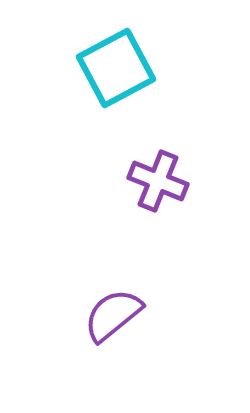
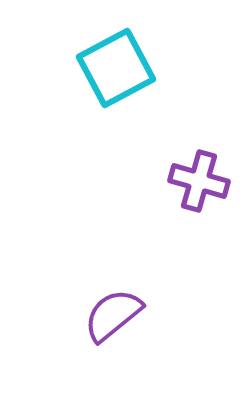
purple cross: moved 41 px right; rotated 6 degrees counterclockwise
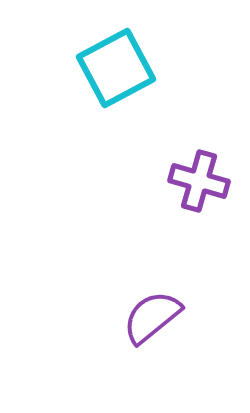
purple semicircle: moved 39 px right, 2 px down
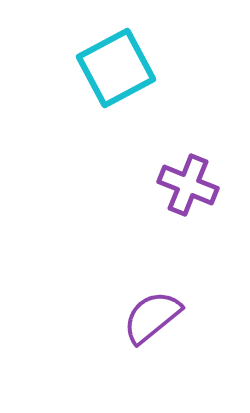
purple cross: moved 11 px left, 4 px down; rotated 6 degrees clockwise
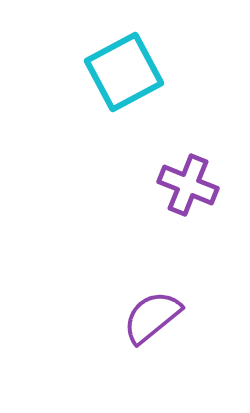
cyan square: moved 8 px right, 4 px down
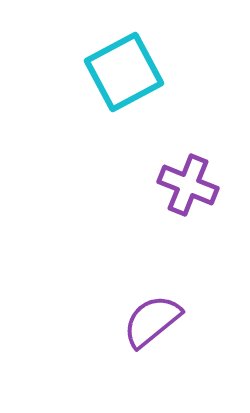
purple semicircle: moved 4 px down
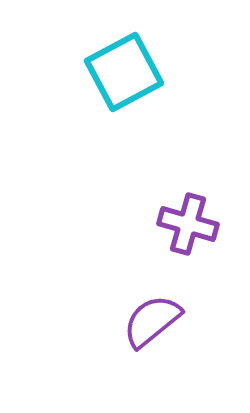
purple cross: moved 39 px down; rotated 6 degrees counterclockwise
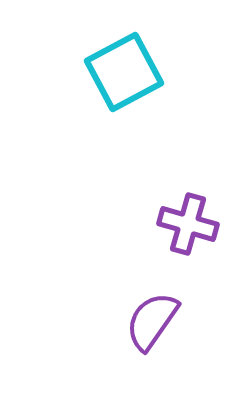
purple semicircle: rotated 16 degrees counterclockwise
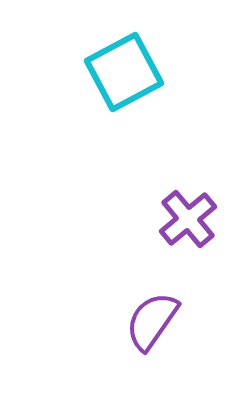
purple cross: moved 5 px up; rotated 34 degrees clockwise
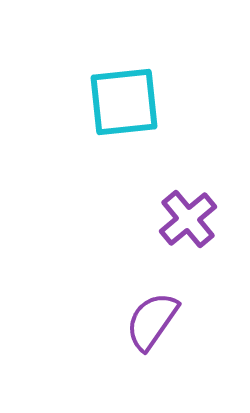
cyan square: moved 30 px down; rotated 22 degrees clockwise
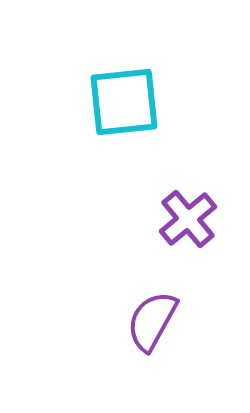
purple semicircle: rotated 6 degrees counterclockwise
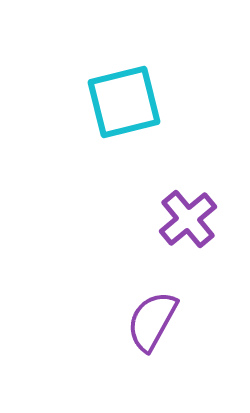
cyan square: rotated 8 degrees counterclockwise
